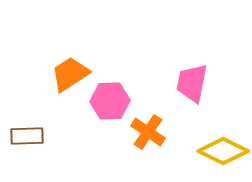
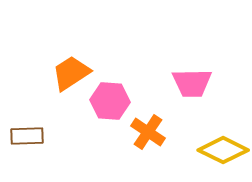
orange trapezoid: moved 1 px right, 1 px up
pink trapezoid: rotated 102 degrees counterclockwise
pink hexagon: rotated 6 degrees clockwise
yellow diamond: moved 1 px up
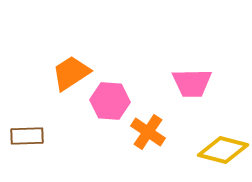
yellow diamond: rotated 12 degrees counterclockwise
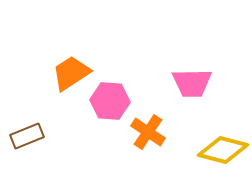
brown rectangle: rotated 20 degrees counterclockwise
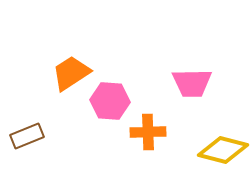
orange cross: rotated 36 degrees counterclockwise
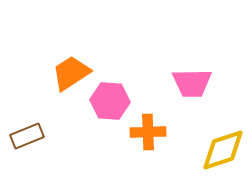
yellow diamond: rotated 33 degrees counterclockwise
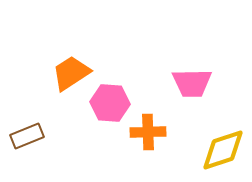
pink hexagon: moved 2 px down
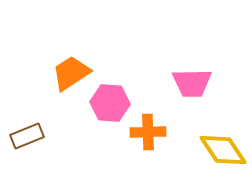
yellow diamond: rotated 75 degrees clockwise
